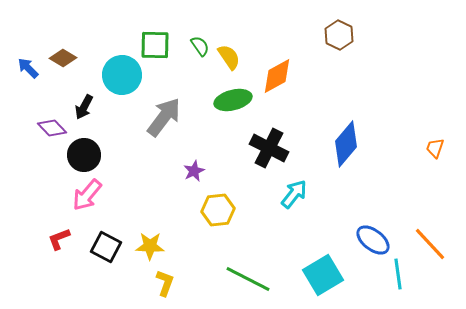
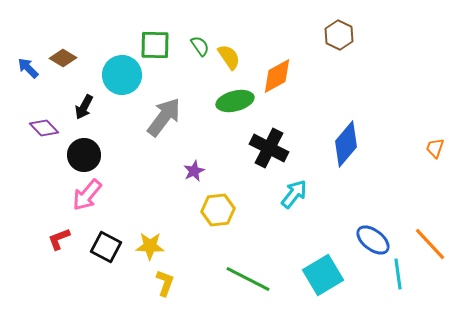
green ellipse: moved 2 px right, 1 px down
purple diamond: moved 8 px left
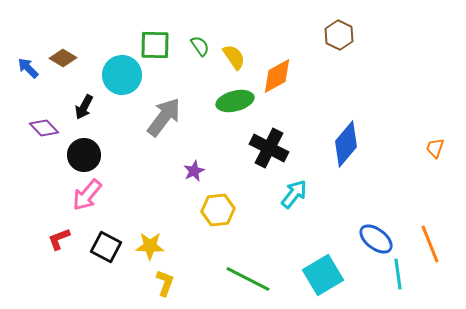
yellow semicircle: moved 5 px right
blue ellipse: moved 3 px right, 1 px up
orange line: rotated 21 degrees clockwise
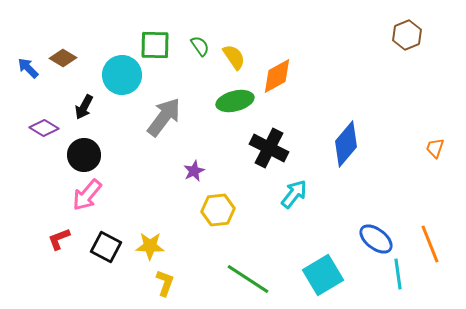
brown hexagon: moved 68 px right; rotated 12 degrees clockwise
purple diamond: rotated 16 degrees counterclockwise
green line: rotated 6 degrees clockwise
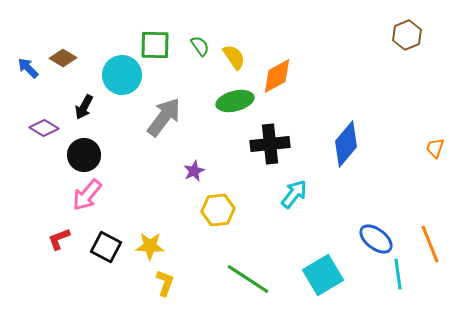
black cross: moved 1 px right, 4 px up; rotated 33 degrees counterclockwise
